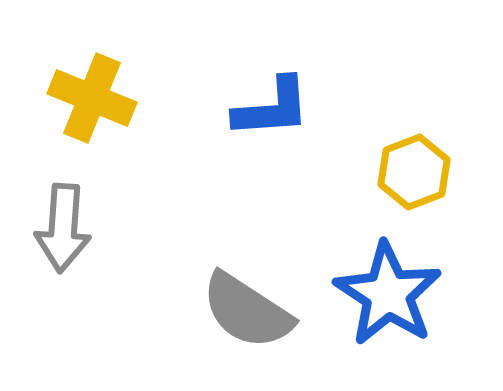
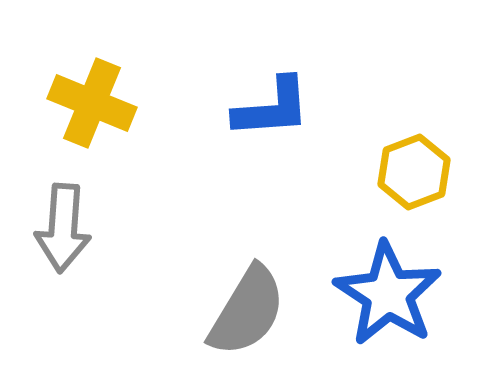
yellow cross: moved 5 px down
gray semicircle: rotated 92 degrees counterclockwise
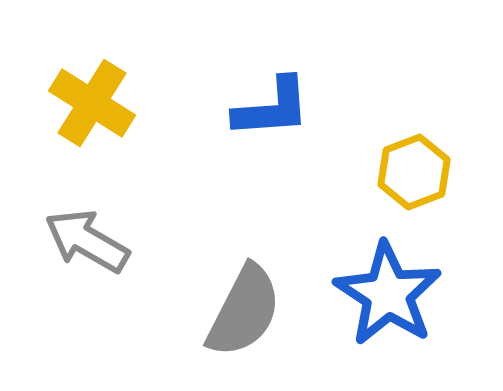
yellow cross: rotated 10 degrees clockwise
gray arrow: moved 24 px right, 13 px down; rotated 116 degrees clockwise
gray semicircle: moved 3 px left; rotated 4 degrees counterclockwise
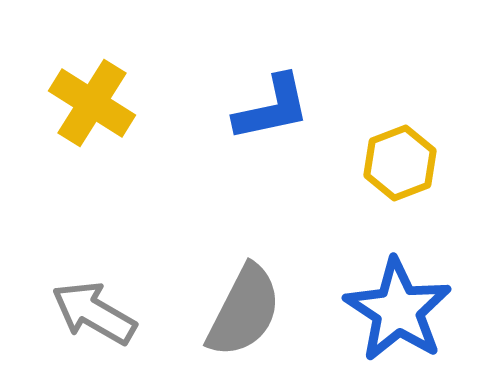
blue L-shape: rotated 8 degrees counterclockwise
yellow hexagon: moved 14 px left, 9 px up
gray arrow: moved 7 px right, 72 px down
blue star: moved 10 px right, 16 px down
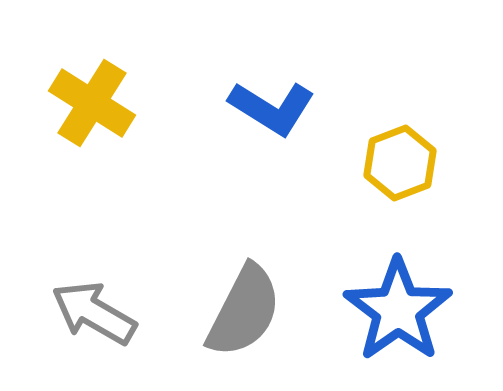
blue L-shape: rotated 44 degrees clockwise
blue star: rotated 4 degrees clockwise
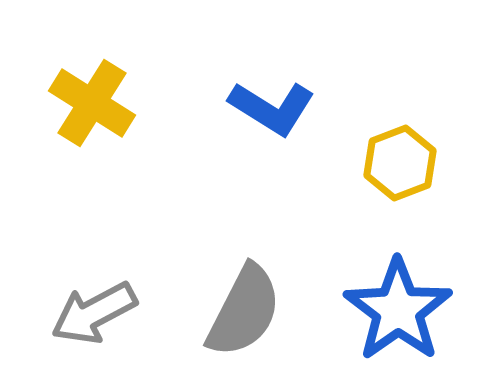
gray arrow: rotated 58 degrees counterclockwise
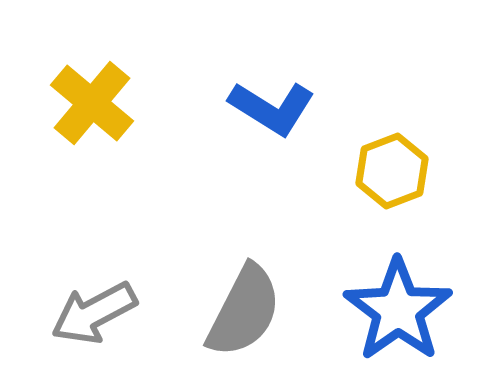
yellow cross: rotated 8 degrees clockwise
yellow hexagon: moved 8 px left, 8 px down
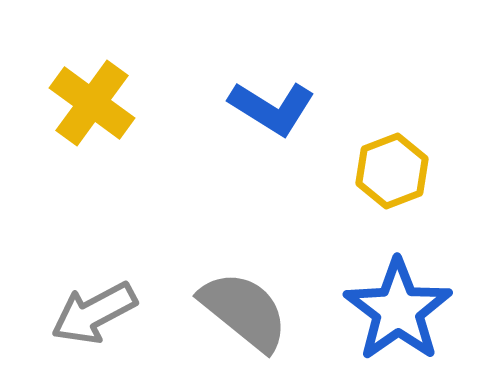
yellow cross: rotated 4 degrees counterclockwise
gray semicircle: rotated 78 degrees counterclockwise
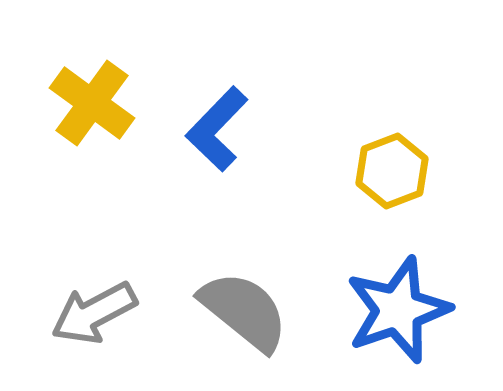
blue L-shape: moved 55 px left, 21 px down; rotated 102 degrees clockwise
blue star: rotated 16 degrees clockwise
